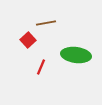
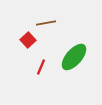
green ellipse: moved 2 px left, 2 px down; rotated 56 degrees counterclockwise
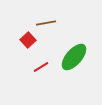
red line: rotated 35 degrees clockwise
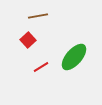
brown line: moved 8 px left, 7 px up
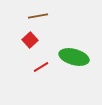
red square: moved 2 px right
green ellipse: rotated 64 degrees clockwise
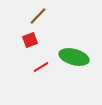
brown line: rotated 36 degrees counterclockwise
red square: rotated 21 degrees clockwise
